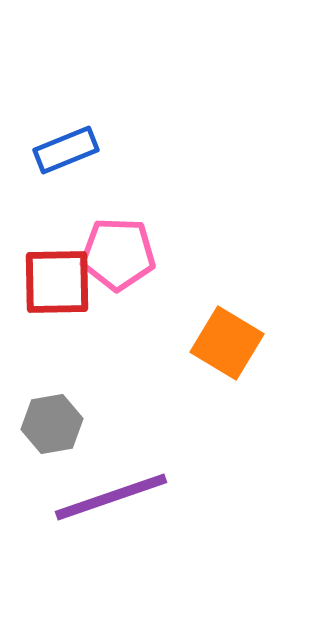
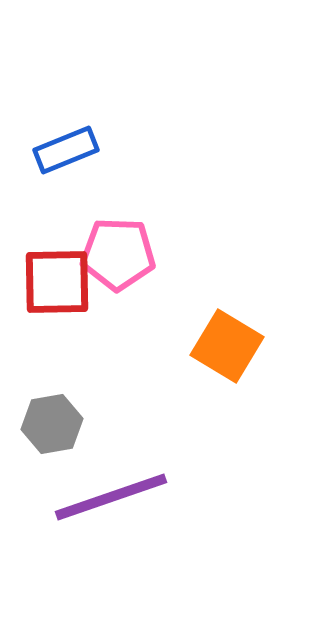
orange square: moved 3 px down
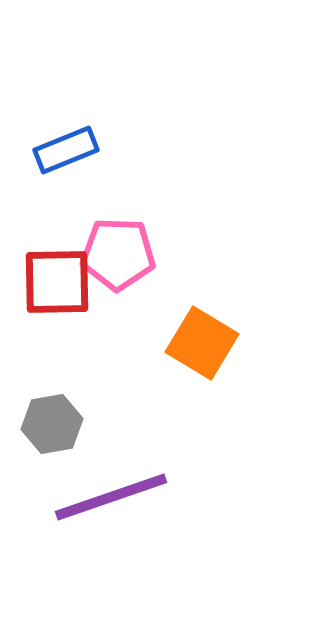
orange square: moved 25 px left, 3 px up
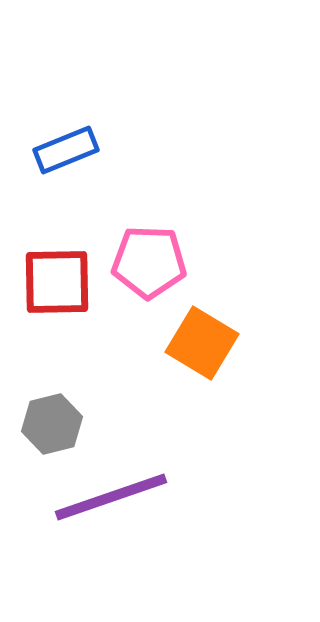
pink pentagon: moved 31 px right, 8 px down
gray hexagon: rotated 4 degrees counterclockwise
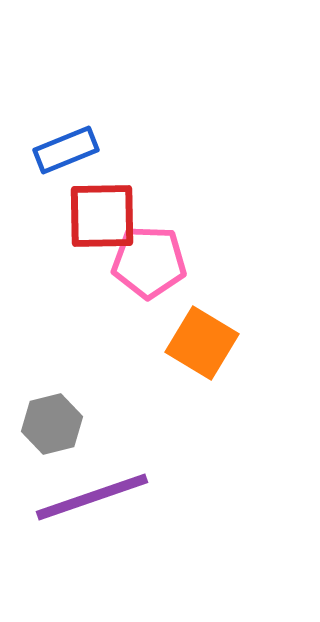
red square: moved 45 px right, 66 px up
purple line: moved 19 px left
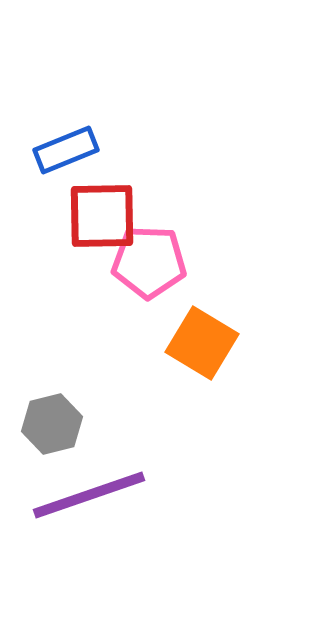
purple line: moved 3 px left, 2 px up
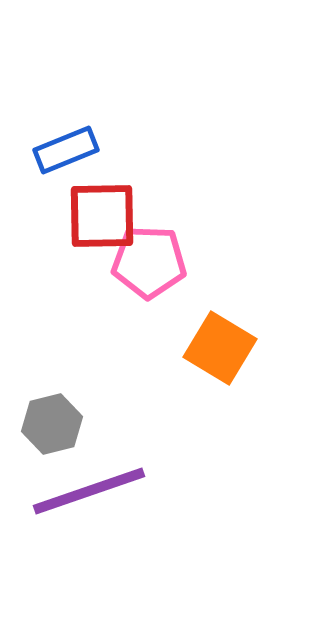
orange square: moved 18 px right, 5 px down
purple line: moved 4 px up
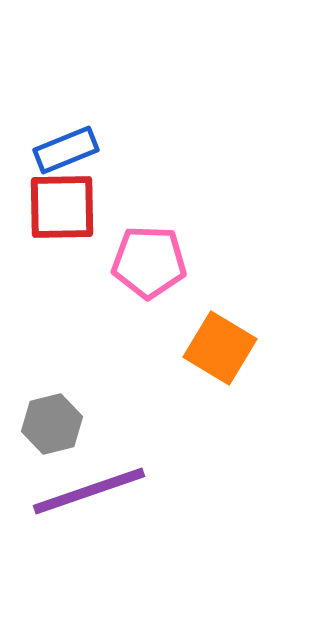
red square: moved 40 px left, 9 px up
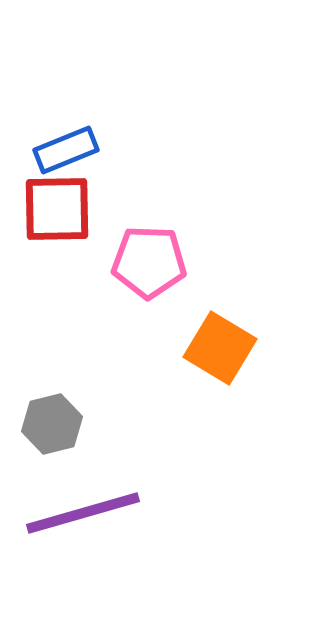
red square: moved 5 px left, 2 px down
purple line: moved 6 px left, 22 px down; rotated 3 degrees clockwise
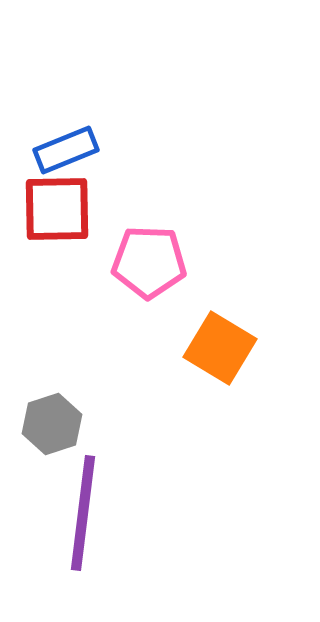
gray hexagon: rotated 4 degrees counterclockwise
purple line: rotated 67 degrees counterclockwise
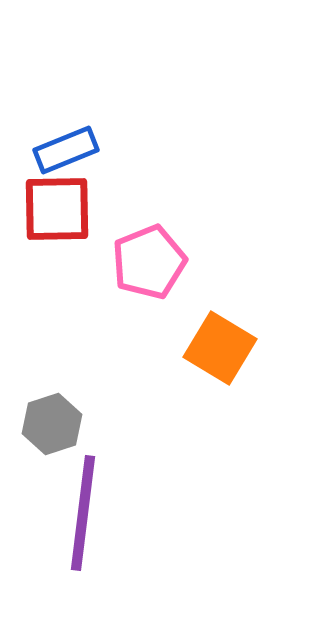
pink pentagon: rotated 24 degrees counterclockwise
